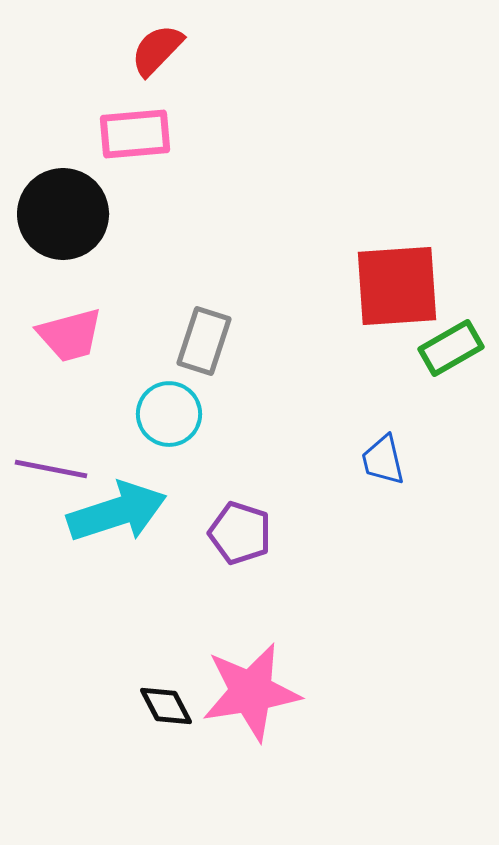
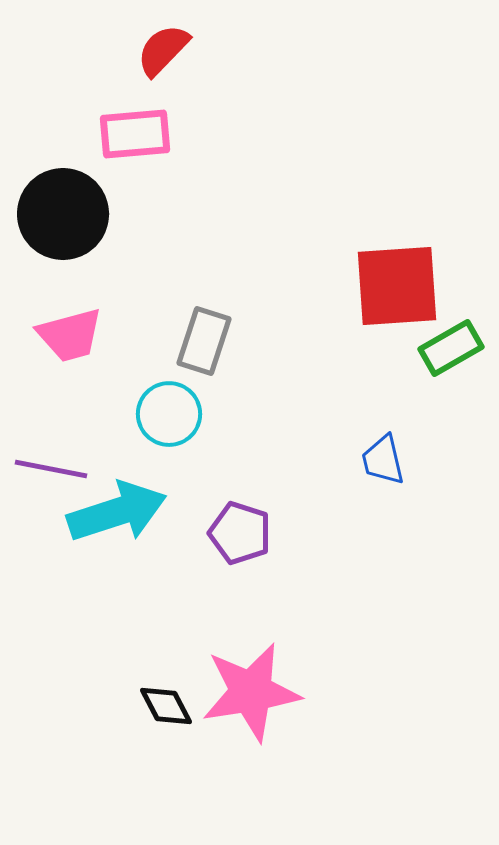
red semicircle: moved 6 px right
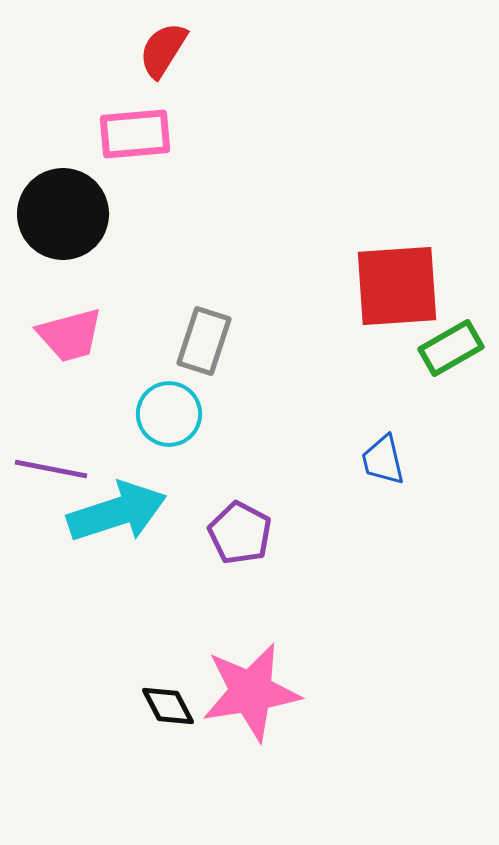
red semicircle: rotated 12 degrees counterclockwise
purple pentagon: rotated 10 degrees clockwise
black diamond: moved 2 px right
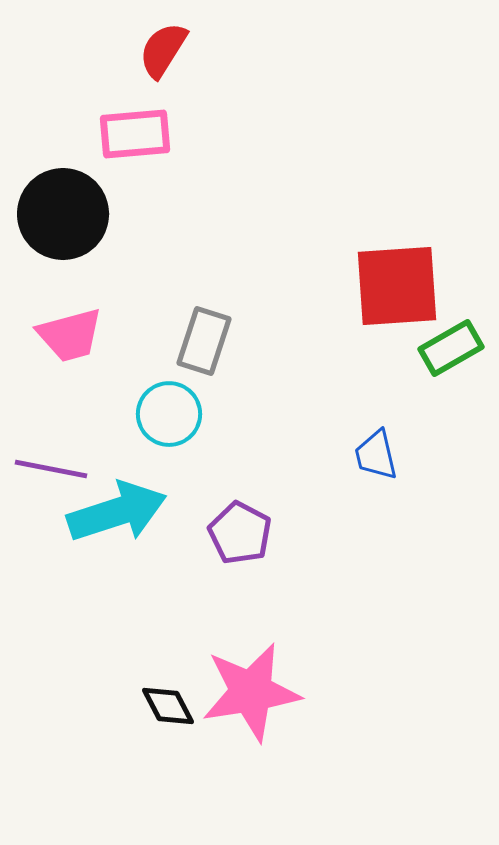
blue trapezoid: moved 7 px left, 5 px up
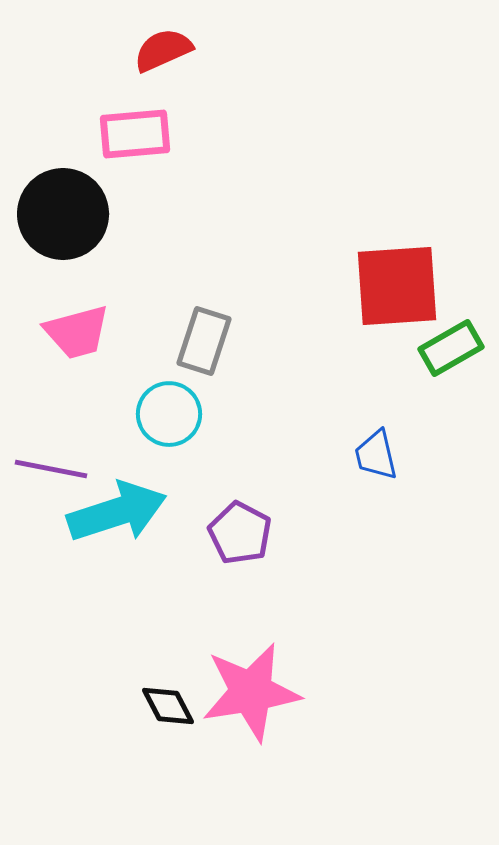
red semicircle: rotated 34 degrees clockwise
pink trapezoid: moved 7 px right, 3 px up
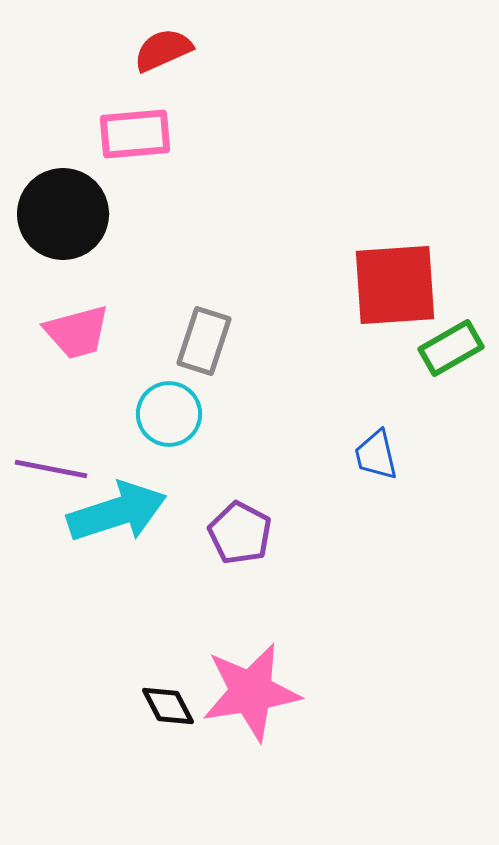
red square: moved 2 px left, 1 px up
